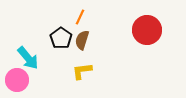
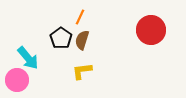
red circle: moved 4 px right
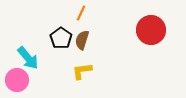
orange line: moved 1 px right, 4 px up
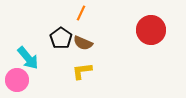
brown semicircle: moved 1 px right, 3 px down; rotated 84 degrees counterclockwise
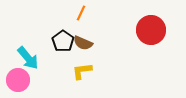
black pentagon: moved 2 px right, 3 px down
pink circle: moved 1 px right
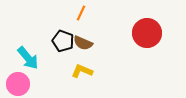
red circle: moved 4 px left, 3 px down
black pentagon: rotated 15 degrees counterclockwise
yellow L-shape: rotated 30 degrees clockwise
pink circle: moved 4 px down
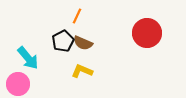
orange line: moved 4 px left, 3 px down
black pentagon: rotated 25 degrees clockwise
